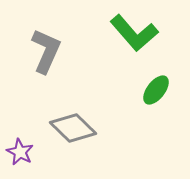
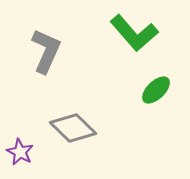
green ellipse: rotated 8 degrees clockwise
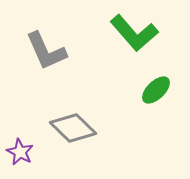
gray L-shape: rotated 132 degrees clockwise
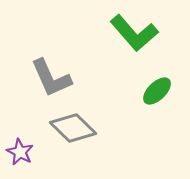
gray L-shape: moved 5 px right, 27 px down
green ellipse: moved 1 px right, 1 px down
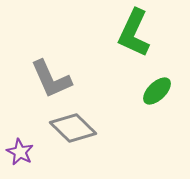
green L-shape: rotated 66 degrees clockwise
gray L-shape: moved 1 px down
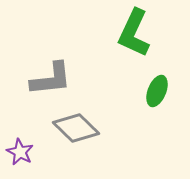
gray L-shape: rotated 72 degrees counterclockwise
green ellipse: rotated 24 degrees counterclockwise
gray diamond: moved 3 px right
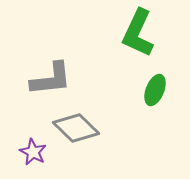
green L-shape: moved 4 px right
green ellipse: moved 2 px left, 1 px up
purple star: moved 13 px right
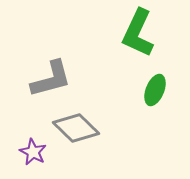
gray L-shape: rotated 9 degrees counterclockwise
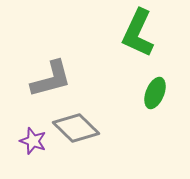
green ellipse: moved 3 px down
purple star: moved 11 px up; rotated 8 degrees counterclockwise
